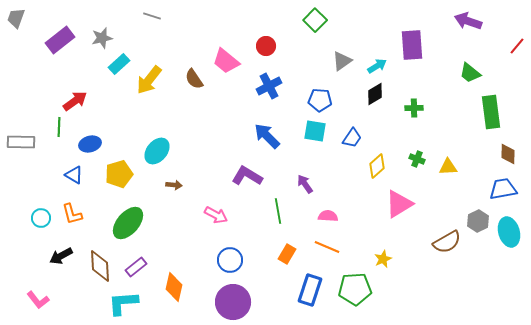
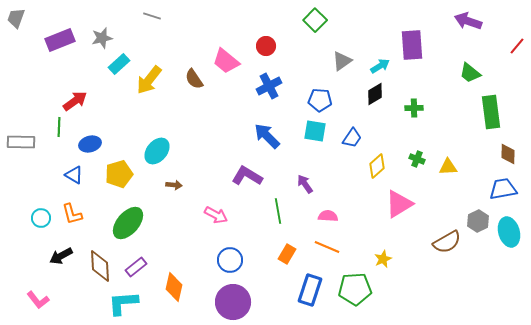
purple rectangle at (60, 40): rotated 16 degrees clockwise
cyan arrow at (377, 66): moved 3 px right
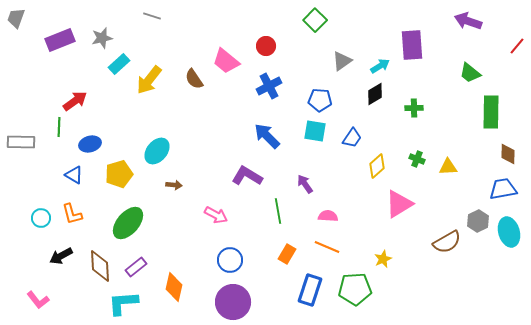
green rectangle at (491, 112): rotated 8 degrees clockwise
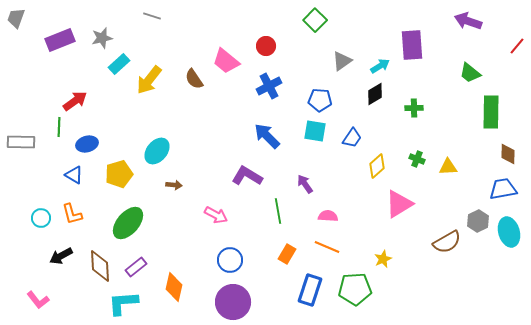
blue ellipse at (90, 144): moved 3 px left
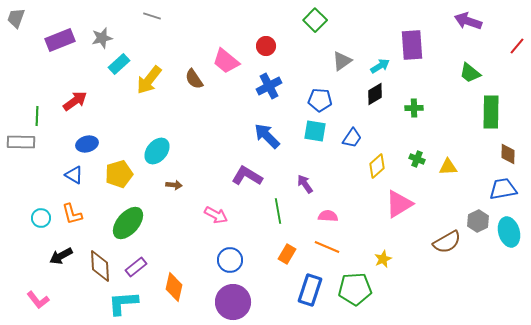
green line at (59, 127): moved 22 px left, 11 px up
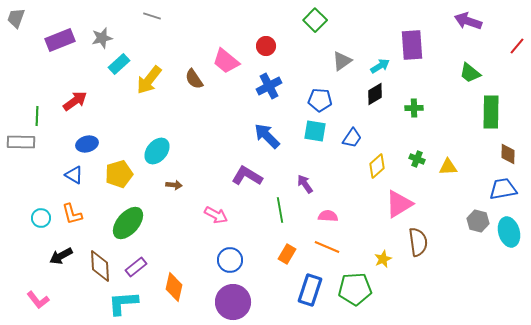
green line at (278, 211): moved 2 px right, 1 px up
gray hexagon at (478, 221): rotated 20 degrees counterclockwise
brown semicircle at (447, 242): moved 29 px left; rotated 68 degrees counterclockwise
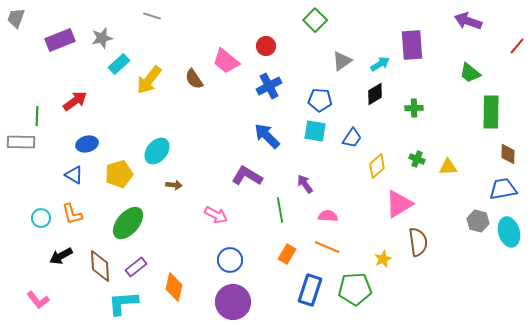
cyan arrow at (380, 66): moved 2 px up
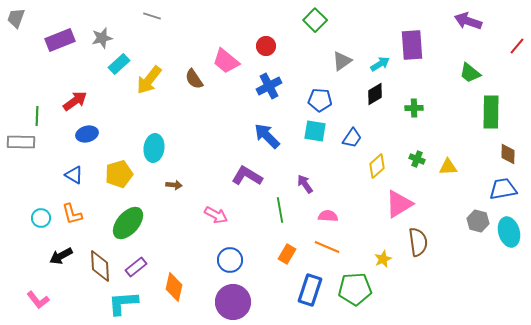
blue ellipse at (87, 144): moved 10 px up
cyan ellipse at (157, 151): moved 3 px left, 3 px up; rotated 32 degrees counterclockwise
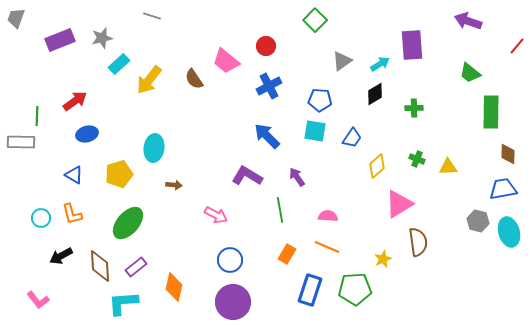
purple arrow at (305, 184): moved 8 px left, 7 px up
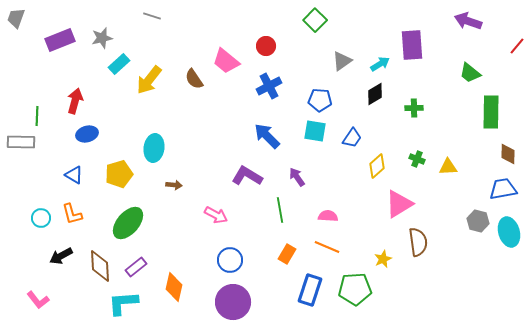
red arrow at (75, 101): rotated 40 degrees counterclockwise
